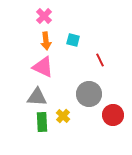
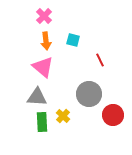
pink triangle: rotated 15 degrees clockwise
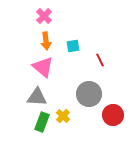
cyan square: moved 6 px down; rotated 24 degrees counterclockwise
green rectangle: rotated 24 degrees clockwise
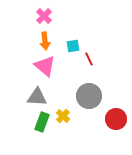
orange arrow: moved 1 px left
red line: moved 11 px left, 1 px up
pink triangle: moved 2 px right, 1 px up
gray circle: moved 2 px down
red circle: moved 3 px right, 4 px down
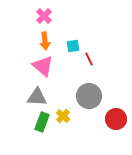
pink triangle: moved 2 px left
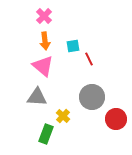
gray circle: moved 3 px right, 1 px down
green rectangle: moved 4 px right, 12 px down
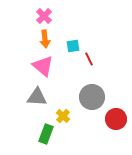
orange arrow: moved 2 px up
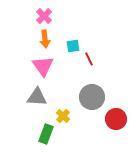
pink triangle: rotated 15 degrees clockwise
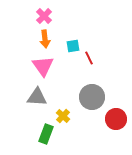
red line: moved 1 px up
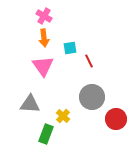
pink cross: rotated 14 degrees counterclockwise
orange arrow: moved 1 px left, 1 px up
cyan square: moved 3 px left, 2 px down
red line: moved 3 px down
gray triangle: moved 7 px left, 7 px down
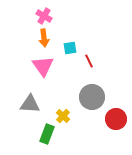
green rectangle: moved 1 px right
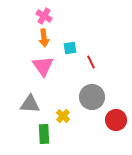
red line: moved 2 px right, 1 px down
red circle: moved 1 px down
green rectangle: moved 3 px left; rotated 24 degrees counterclockwise
